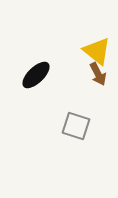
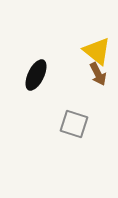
black ellipse: rotated 20 degrees counterclockwise
gray square: moved 2 px left, 2 px up
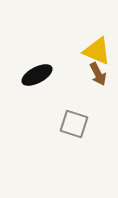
yellow triangle: rotated 16 degrees counterclockwise
black ellipse: moved 1 px right; rotated 36 degrees clockwise
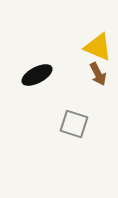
yellow triangle: moved 1 px right, 4 px up
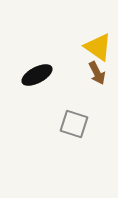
yellow triangle: rotated 12 degrees clockwise
brown arrow: moved 1 px left, 1 px up
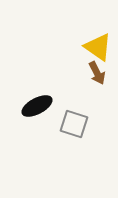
black ellipse: moved 31 px down
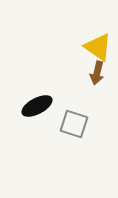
brown arrow: rotated 40 degrees clockwise
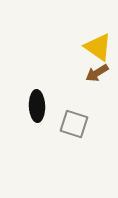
brown arrow: rotated 45 degrees clockwise
black ellipse: rotated 64 degrees counterclockwise
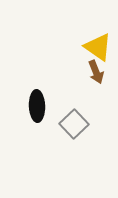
brown arrow: moved 1 px left, 1 px up; rotated 80 degrees counterclockwise
gray square: rotated 28 degrees clockwise
